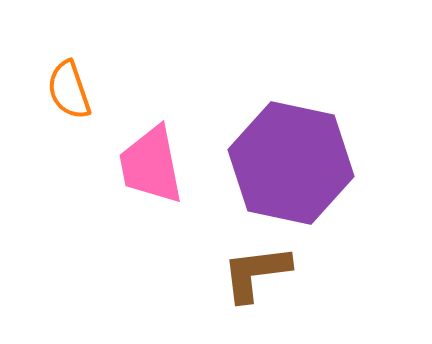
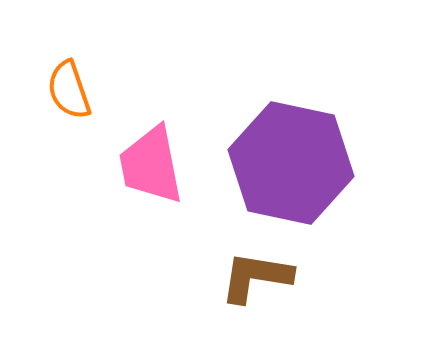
brown L-shape: moved 4 px down; rotated 16 degrees clockwise
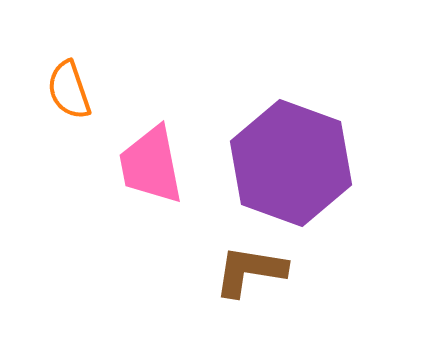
purple hexagon: rotated 8 degrees clockwise
brown L-shape: moved 6 px left, 6 px up
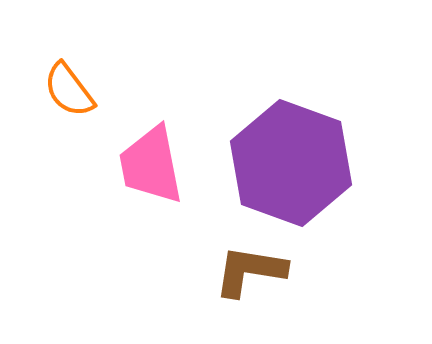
orange semicircle: rotated 18 degrees counterclockwise
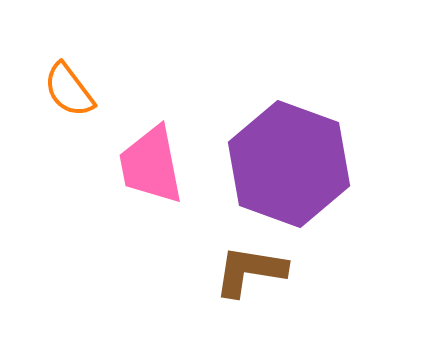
purple hexagon: moved 2 px left, 1 px down
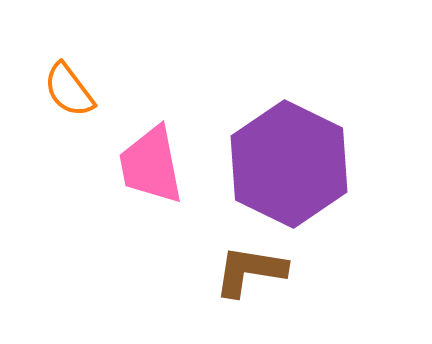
purple hexagon: rotated 6 degrees clockwise
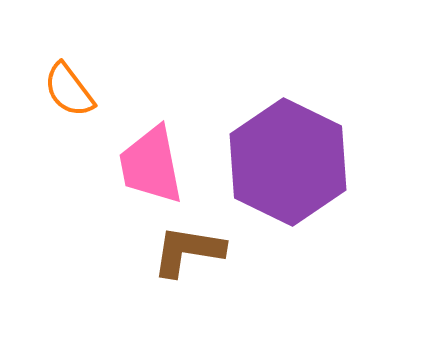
purple hexagon: moved 1 px left, 2 px up
brown L-shape: moved 62 px left, 20 px up
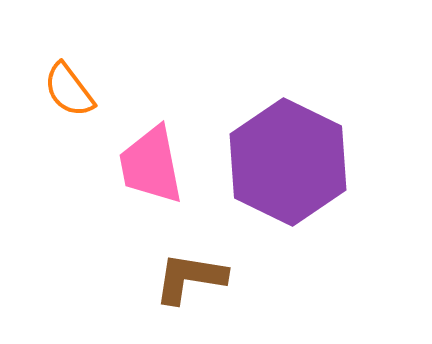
brown L-shape: moved 2 px right, 27 px down
